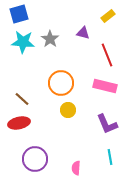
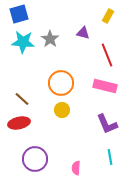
yellow rectangle: rotated 24 degrees counterclockwise
yellow circle: moved 6 px left
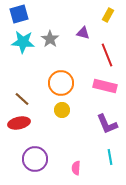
yellow rectangle: moved 1 px up
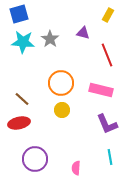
pink rectangle: moved 4 px left, 4 px down
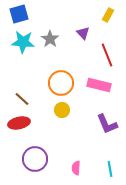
purple triangle: rotated 32 degrees clockwise
pink rectangle: moved 2 px left, 5 px up
cyan line: moved 12 px down
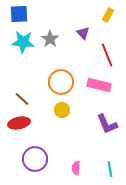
blue square: rotated 12 degrees clockwise
orange circle: moved 1 px up
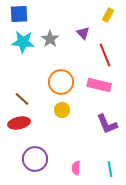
red line: moved 2 px left
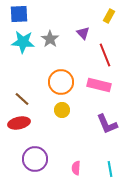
yellow rectangle: moved 1 px right, 1 px down
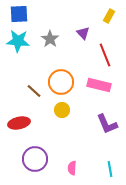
cyan star: moved 5 px left, 1 px up
brown line: moved 12 px right, 8 px up
pink semicircle: moved 4 px left
